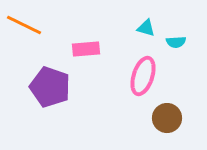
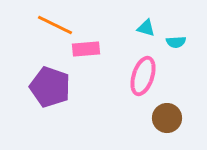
orange line: moved 31 px right
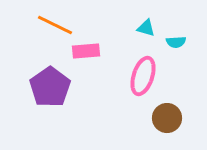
pink rectangle: moved 2 px down
purple pentagon: rotated 18 degrees clockwise
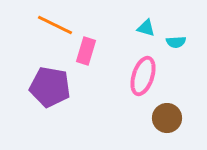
pink rectangle: rotated 68 degrees counterclockwise
purple pentagon: rotated 27 degrees counterclockwise
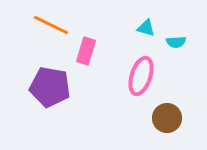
orange line: moved 4 px left
pink ellipse: moved 2 px left
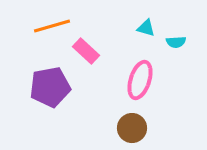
orange line: moved 1 px right, 1 px down; rotated 42 degrees counterclockwise
pink rectangle: rotated 64 degrees counterclockwise
pink ellipse: moved 1 px left, 4 px down
purple pentagon: rotated 21 degrees counterclockwise
brown circle: moved 35 px left, 10 px down
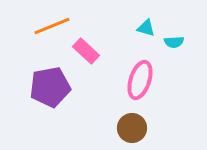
orange line: rotated 6 degrees counterclockwise
cyan semicircle: moved 2 px left
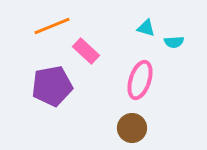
purple pentagon: moved 2 px right, 1 px up
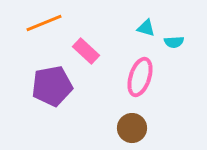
orange line: moved 8 px left, 3 px up
pink ellipse: moved 3 px up
